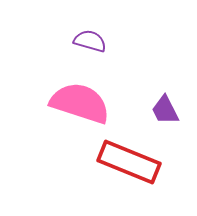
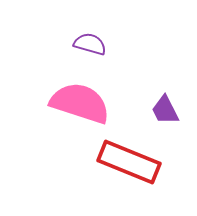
purple semicircle: moved 3 px down
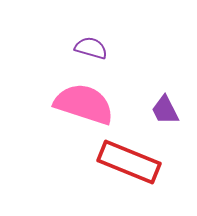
purple semicircle: moved 1 px right, 4 px down
pink semicircle: moved 4 px right, 1 px down
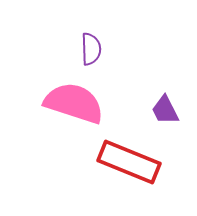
purple semicircle: moved 1 px down; rotated 72 degrees clockwise
pink semicircle: moved 10 px left, 1 px up
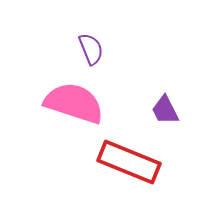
purple semicircle: rotated 20 degrees counterclockwise
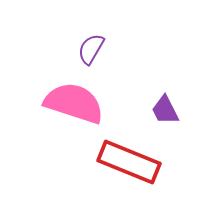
purple semicircle: rotated 128 degrees counterclockwise
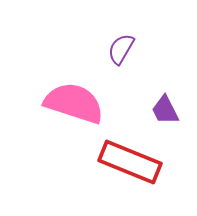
purple semicircle: moved 30 px right
red rectangle: moved 1 px right
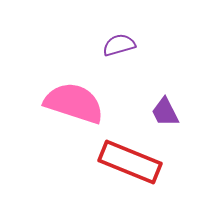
purple semicircle: moved 2 px left, 4 px up; rotated 44 degrees clockwise
purple trapezoid: moved 2 px down
